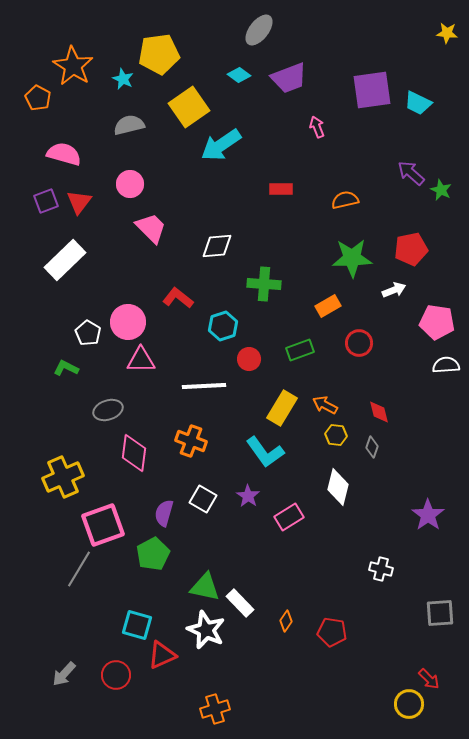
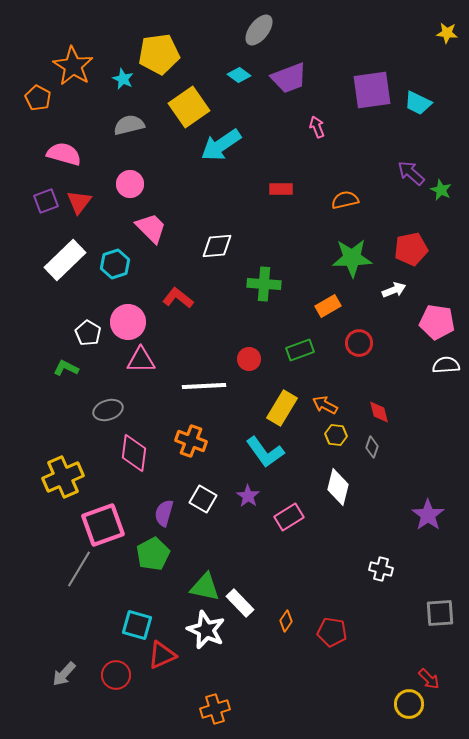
cyan hexagon at (223, 326): moved 108 px left, 62 px up
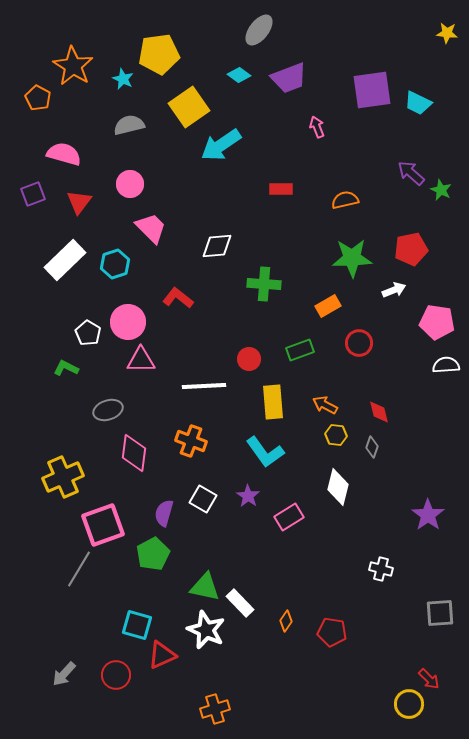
purple square at (46, 201): moved 13 px left, 7 px up
yellow rectangle at (282, 408): moved 9 px left, 6 px up; rotated 36 degrees counterclockwise
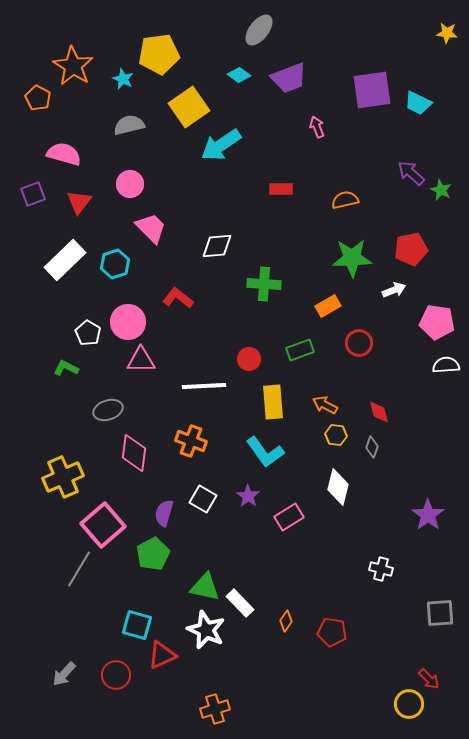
pink square at (103, 525): rotated 21 degrees counterclockwise
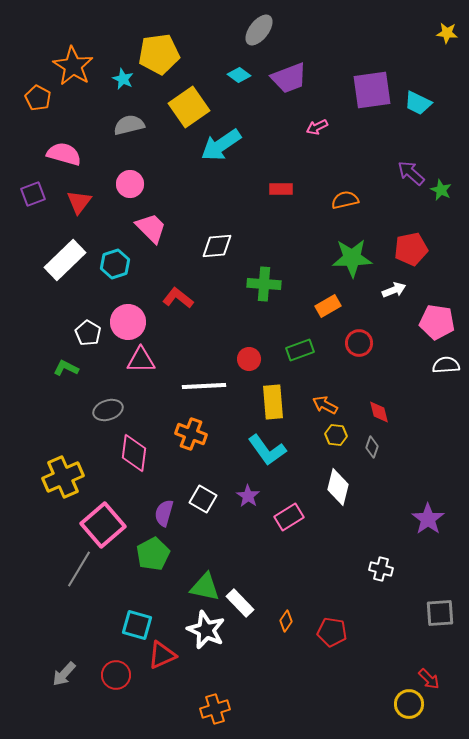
pink arrow at (317, 127): rotated 95 degrees counterclockwise
orange cross at (191, 441): moved 7 px up
cyan L-shape at (265, 452): moved 2 px right, 2 px up
purple star at (428, 515): moved 4 px down
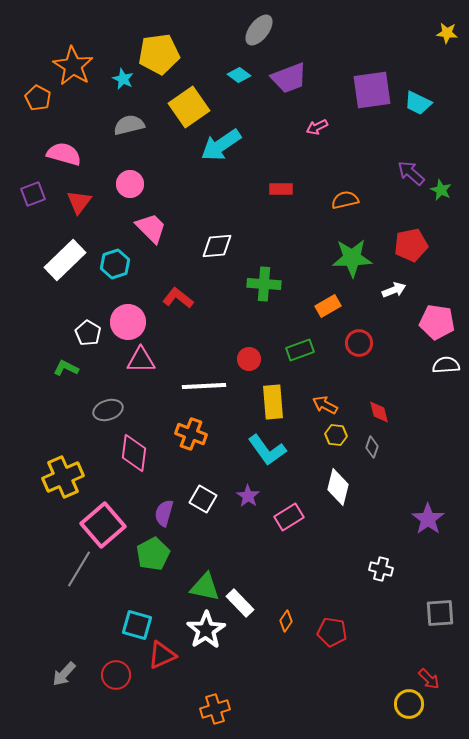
red pentagon at (411, 249): moved 4 px up
white star at (206, 630): rotated 15 degrees clockwise
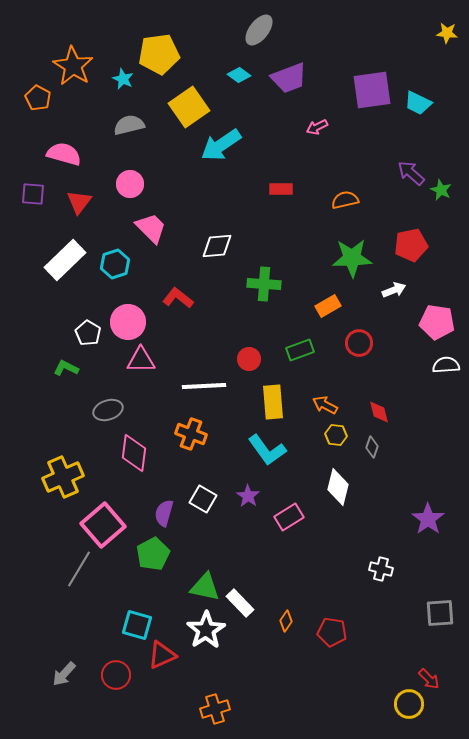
purple square at (33, 194): rotated 25 degrees clockwise
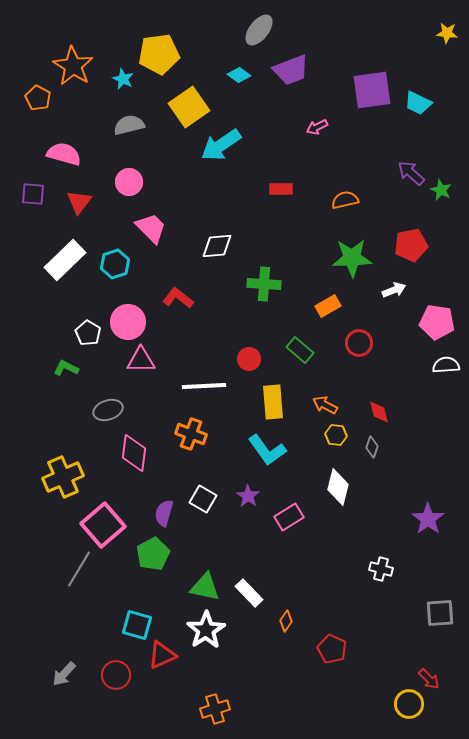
purple trapezoid at (289, 78): moved 2 px right, 8 px up
pink circle at (130, 184): moved 1 px left, 2 px up
green rectangle at (300, 350): rotated 60 degrees clockwise
white rectangle at (240, 603): moved 9 px right, 10 px up
red pentagon at (332, 632): moved 17 px down; rotated 16 degrees clockwise
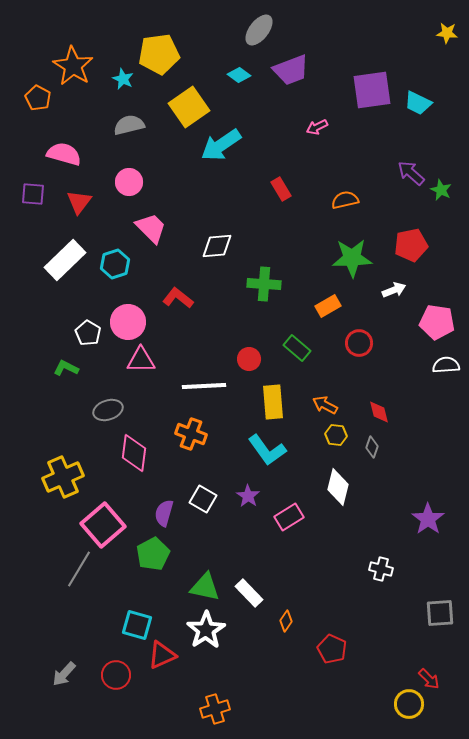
red rectangle at (281, 189): rotated 60 degrees clockwise
green rectangle at (300, 350): moved 3 px left, 2 px up
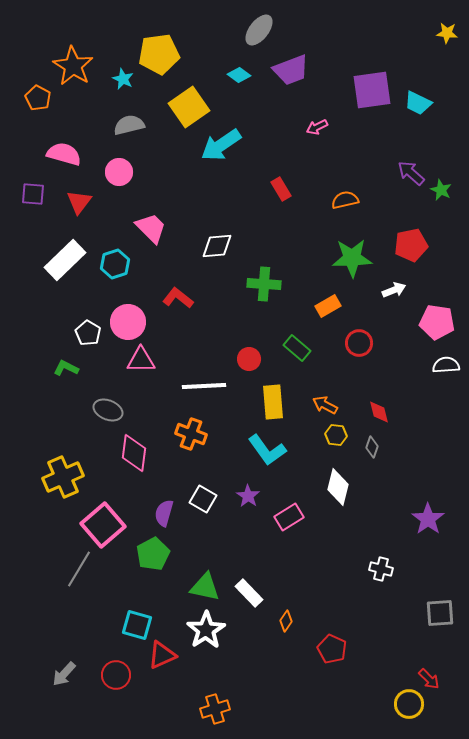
pink circle at (129, 182): moved 10 px left, 10 px up
gray ellipse at (108, 410): rotated 40 degrees clockwise
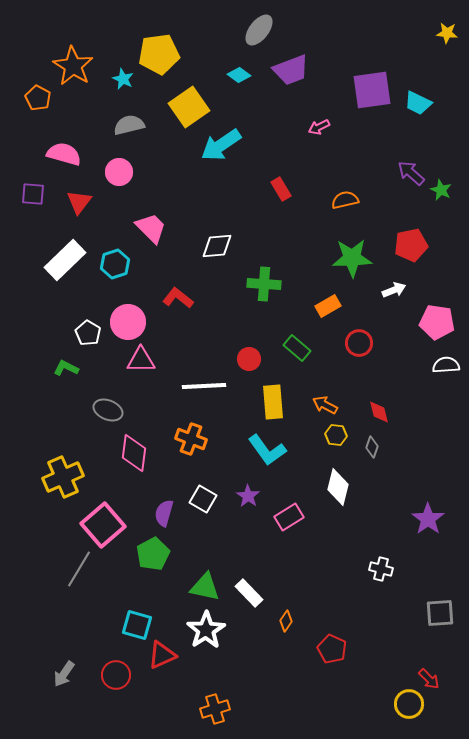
pink arrow at (317, 127): moved 2 px right
orange cross at (191, 434): moved 5 px down
gray arrow at (64, 674): rotated 8 degrees counterclockwise
